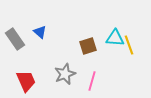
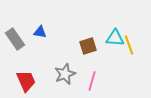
blue triangle: rotated 32 degrees counterclockwise
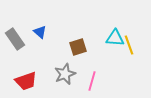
blue triangle: rotated 32 degrees clockwise
brown square: moved 10 px left, 1 px down
red trapezoid: rotated 95 degrees clockwise
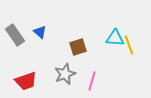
gray rectangle: moved 4 px up
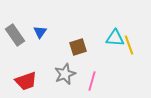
blue triangle: rotated 24 degrees clockwise
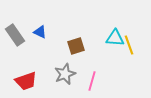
blue triangle: rotated 40 degrees counterclockwise
brown square: moved 2 px left, 1 px up
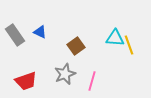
brown square: rotated 18 degrees counterclockwise
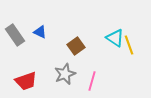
cyan triangle: rotated 30 degrees clockwise
